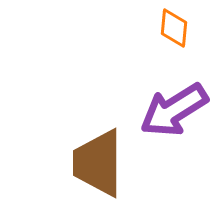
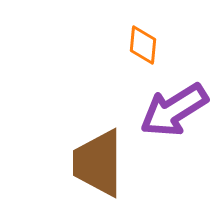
orange diamond: moved 31 px left, 17 px down
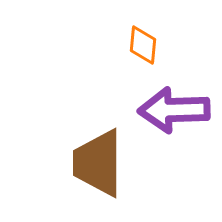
purple arrow: rotated 30 degrees clockwise
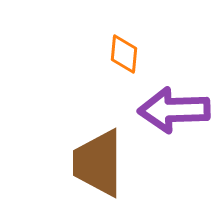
orange diamond: moved 19 px left, 9 px down
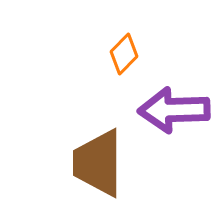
orange diamond: rotated 39 degrees clockwise
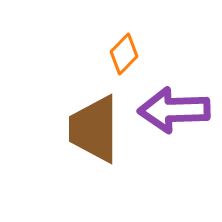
brown trapezoid: moved 4 px left, 34 px up
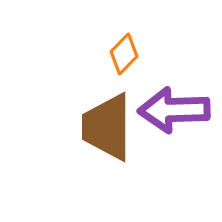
brown trapezoid: moved 13 px right, 2 px up
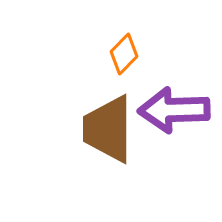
brown trapezoid: moved 1 px right, 2 px down
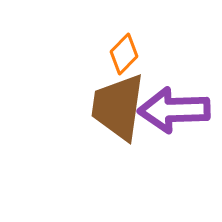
brown trapezoid: moved 10 px right, 22 px up; rotated 8 degrees clockwise
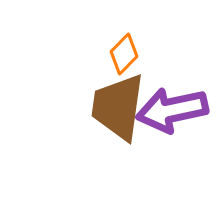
purple arrow: moved 2 px left; rotated 10 degrees counterclockwise
